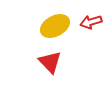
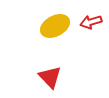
red triangle: moved 15 px down
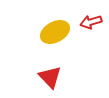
yellow ellipse: moved 6 px down
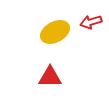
red triangle: rotated 45 degrees counterclockwise
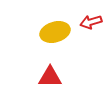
yellow ellipse: rotated 12 degrees clockwise
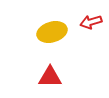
yellow ellipse: moved 3 px left
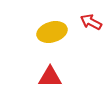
red arrow: rotated 45 degrees clockwise
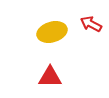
red arrow: moved 2 px down
